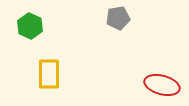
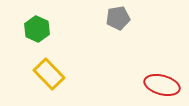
green hexagon: moved 7 px right, 3 px down
yellow rectangle: rotated 44 degrees counterclockwise
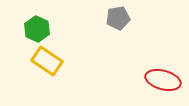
yellow rectangle: moved 2 px left, 13 px up; rotated 12 degrees counterclockwise
red ellipse: moved 1 px right, 5 px up
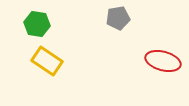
green hexagon: moved 5 px up; rotated 15 degrees counterclockwise
red ellipse: moved 19 px up
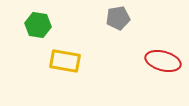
green hexagon: moved 1 px right, 1 px down
yellow rectangle: moved 18 px right; rotated 24 degrees counterclockwise
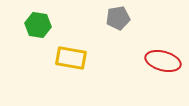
yellow rectangle: moved 6 px right, 3 px up
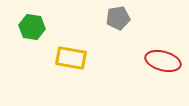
green hexagon: moved 6 px left, 2 px down
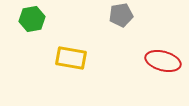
gray pentagon: moved 3 px right, 3 px up
green hexagon: moved 8 px up; rotated 20 degrees counterclockwise
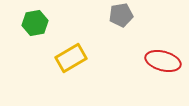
green hexagon: moved 3 px right, 4 px down
yellow rectangle: rotated 40 degrees counterclockwise
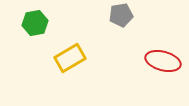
yellow rectangle: moved 1 px left
